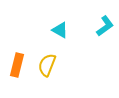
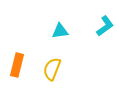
cyan triangle: moved 1 px down; rotated 36 degrees counterclockwise
yellow semicircle: moved 5 px right, 4 px down
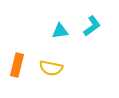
cyan L-shape: moved 13 px left
yellow semicircle: moved 1 px left, 1 px up; rotated 100 degrees counterclockwise
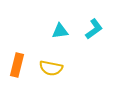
cyan L-shape: moved 2 px right, 3 px down
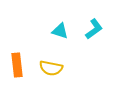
cyan triangle: rotated 24 degrees clockwise
orange rectangle: rotated 20 degrees counterclockwise
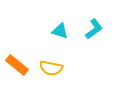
orange rectangle: rotated 45 degrees counterclockwise
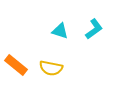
orange rectangle: moved 1 px left
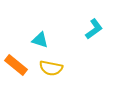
cyan triangle: moved 20 px left, 9 px down
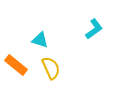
yellow semicircle: rotated 125 degrees counterclockwise
